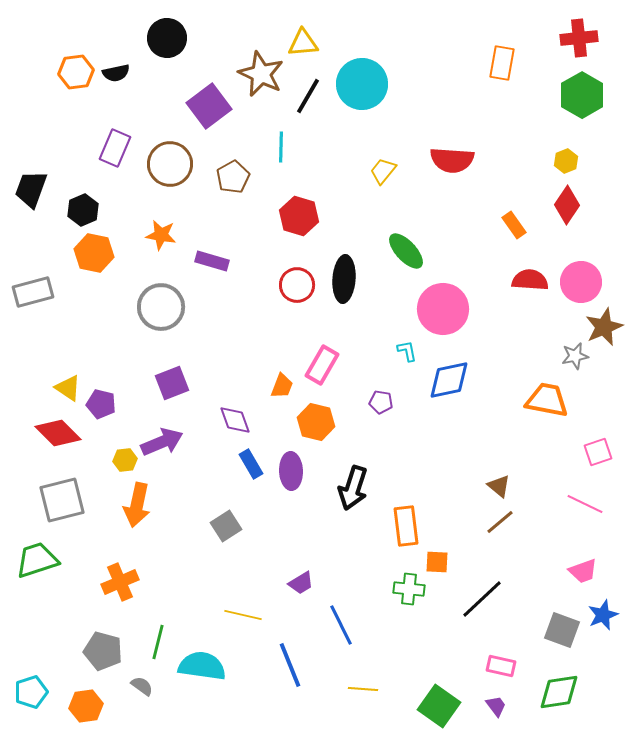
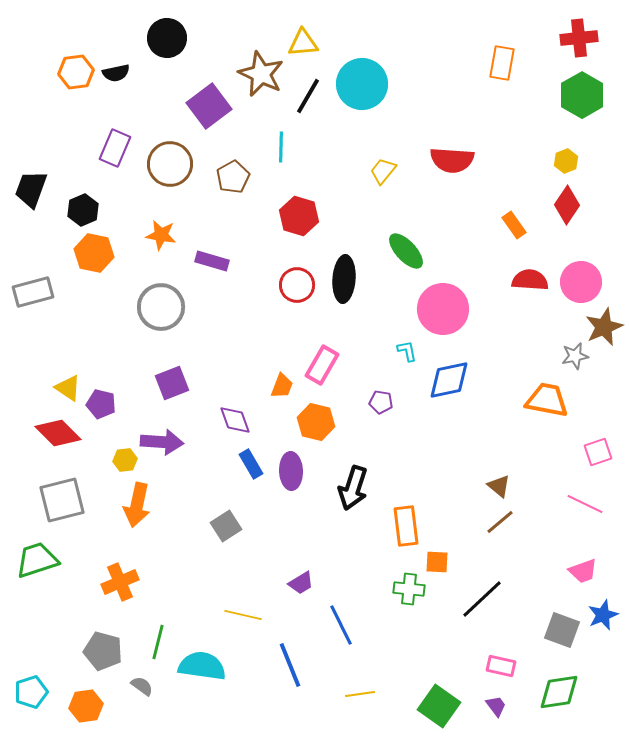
purple arrow at (162, 442): rotated 27 degrees clockwise
yellow line at (363, 689): moved 3 px left, 5 px down; rotated 12 degrees counterclockwise
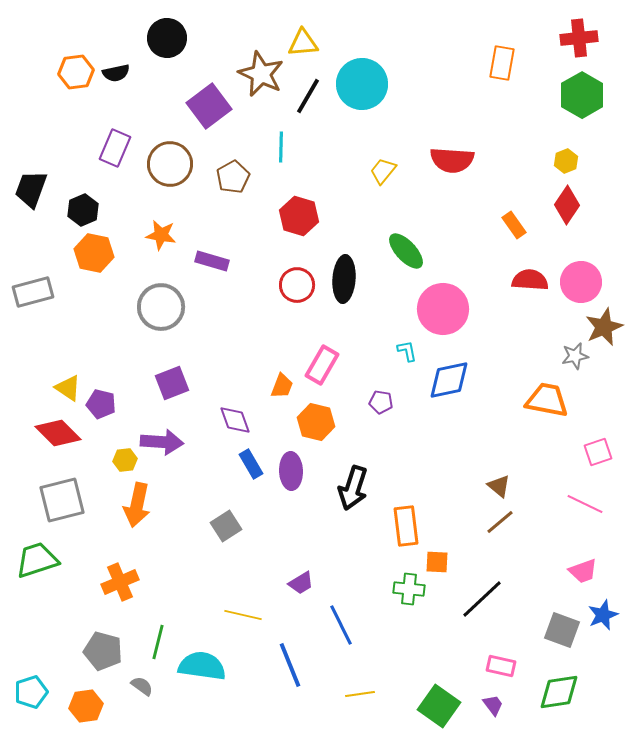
purple trapezoid at (496, 706): moved 3 px left, 1 px up
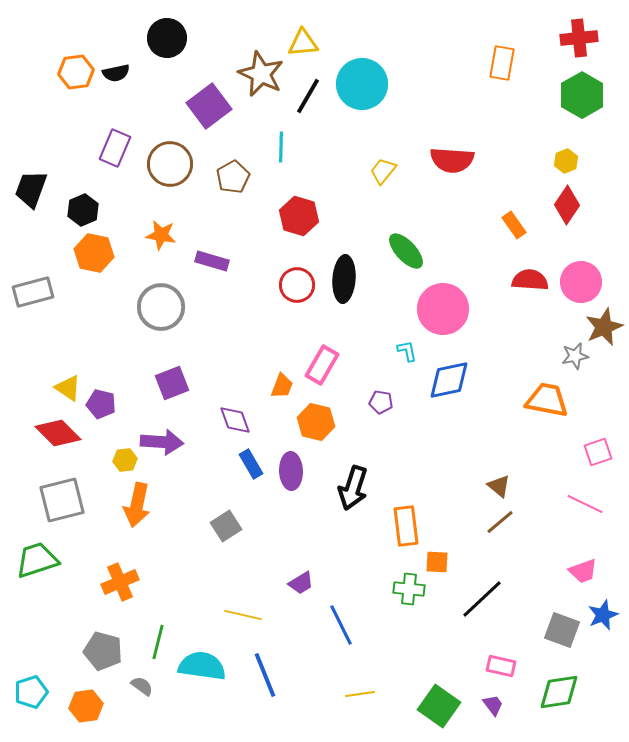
blue line at (290, 665): moved 25 px left, 10 px down
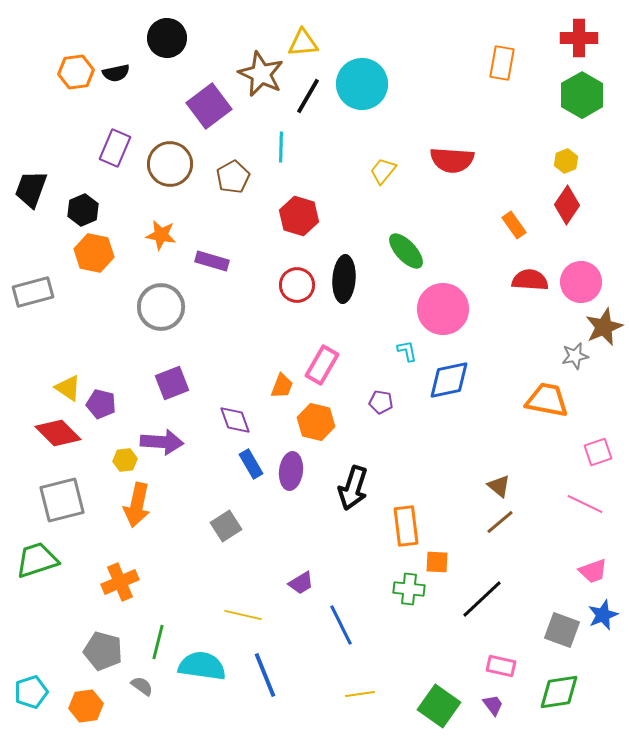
red cross at (579, 38): rotated 6 degrees clockwise
purple ellipse at (291, 471): rotated 9 degrees clockwise
pink trapezoid at (583, 571): moved 10 px right
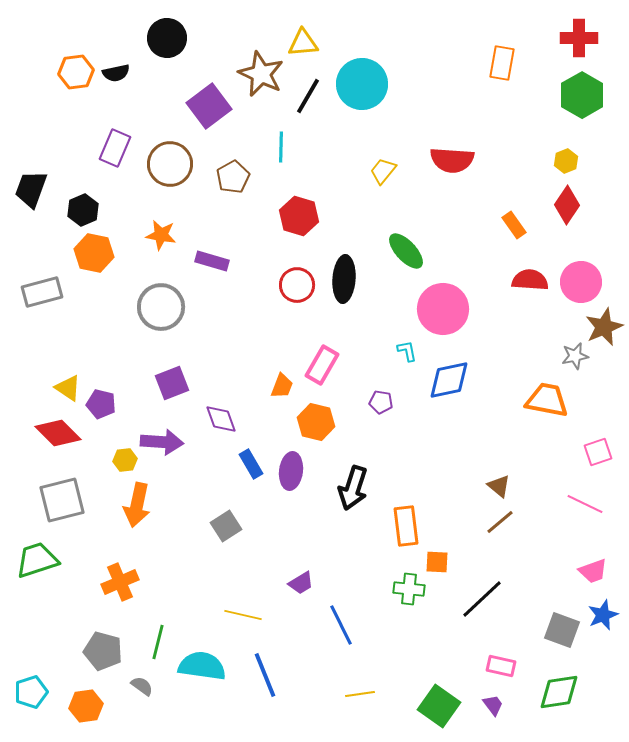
gray rectangle at (33, 292): moved 9 px right
purple diamond at (235, 420): moved 14 px left, 1 px up
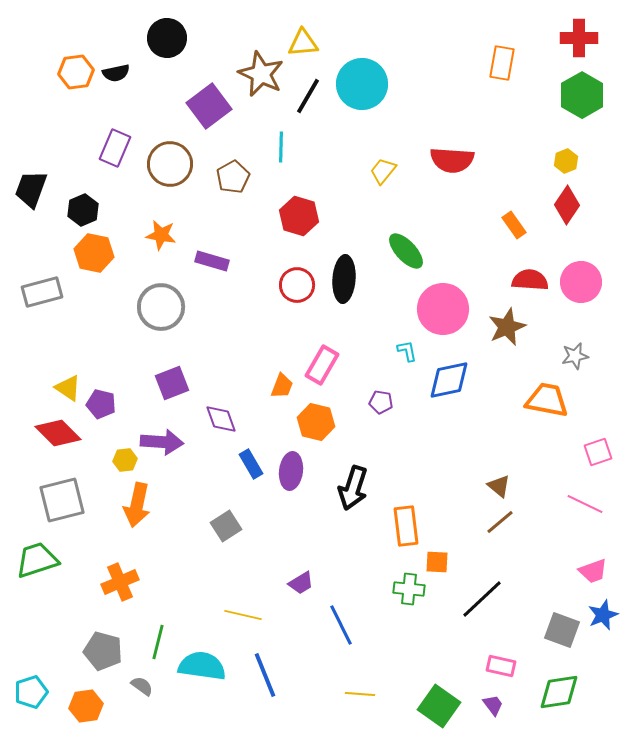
brown star at (604, 327): moved 97 px left
yellow line at (360, 694): rotated 12 degrees clockwise
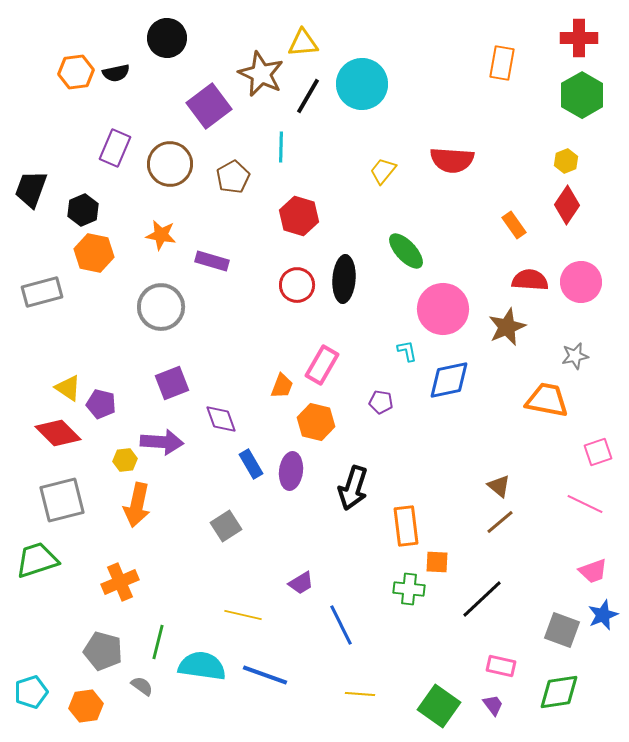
blue line at (265, 675): rotated 48 degrees counterclockwise
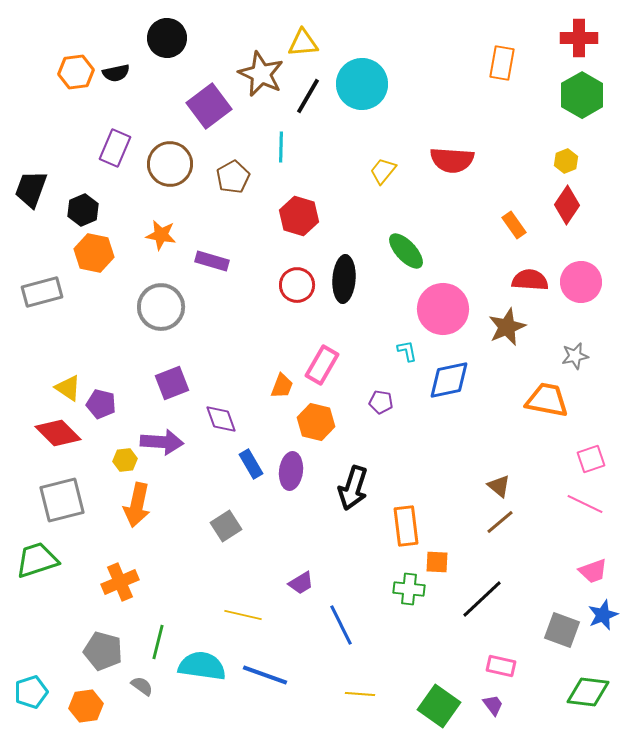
pink square at (598, 452): moved 7 px left, 7 px down
green diamond at (559, 692): moved 29 px right; rotated 15 degrees clockwise
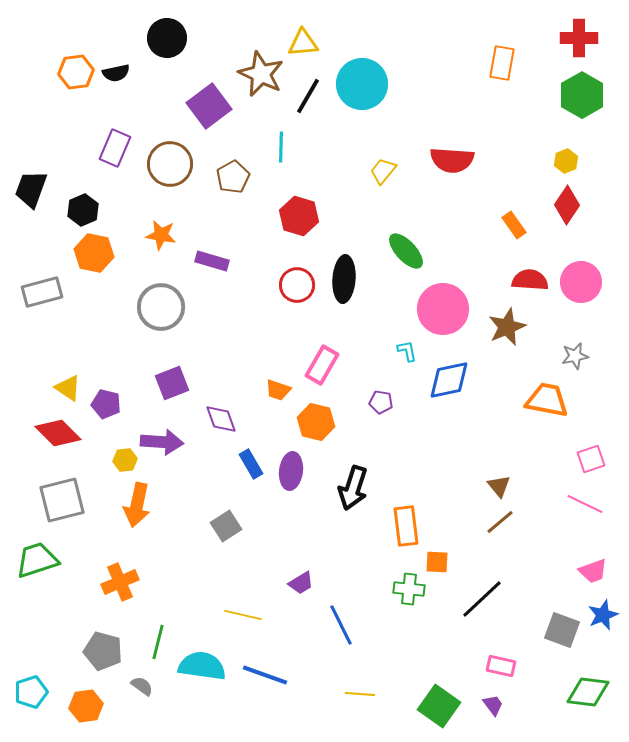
orange trapezoid at (282, 386): moved 4 px left, 4 px down; rotated 88 degrees clockwise
purple pentagon at (101, 404): moved 5 px right
brown triangle at (499, 486): rotated 10 degrees clockwise
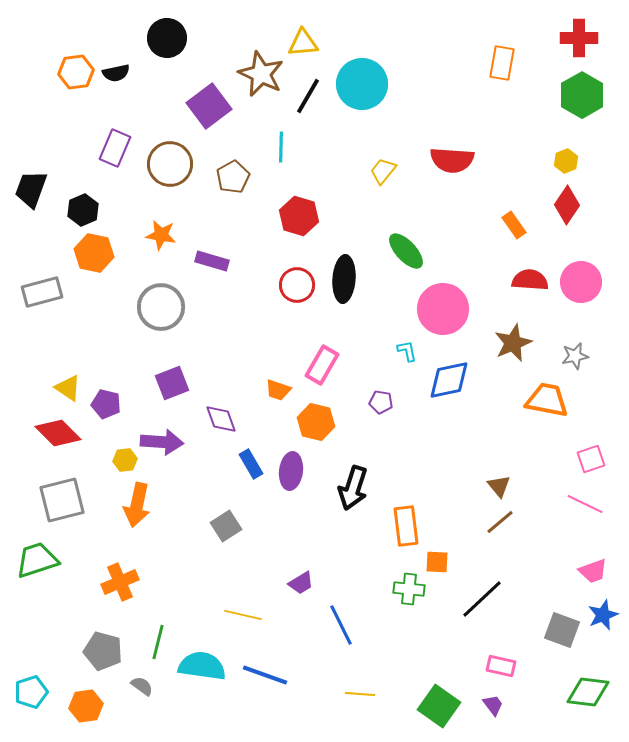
brown star at (507, 327): moved 6 px right, 16 px down
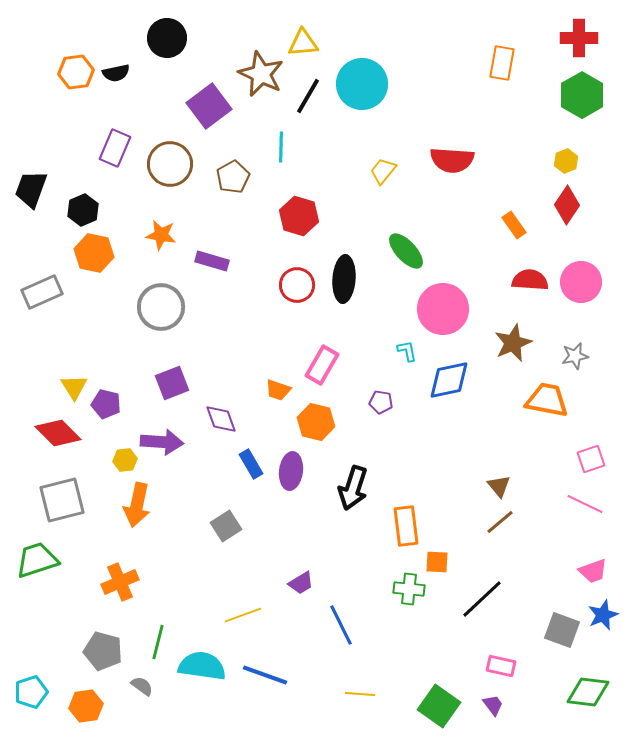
gray rectangle at (42, 292): rotated 9 degrees counterclockwise
yellow triangle at (68, 388): moved 6 px right, 1 px up; rotated 24 degrees clockwise
yellow line at (243, 615): rotated 33 degrees counterclockwise
